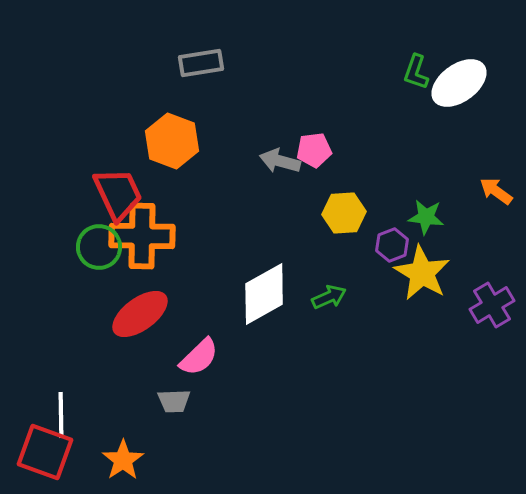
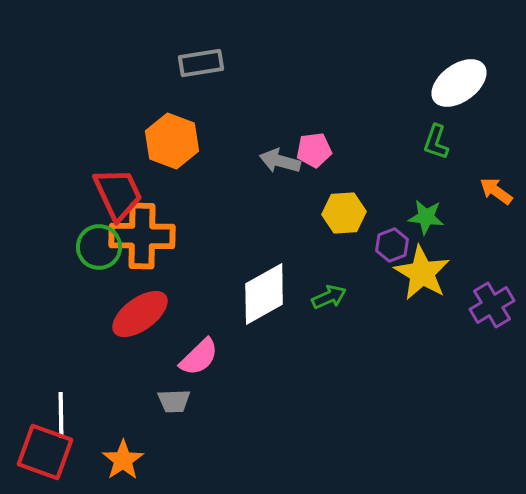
green L-shape: moved 20 px right, 70 px down
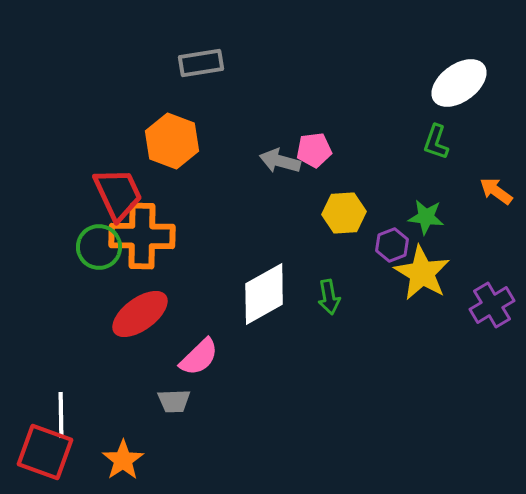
green arrow: rotated 104 degrees clockwise
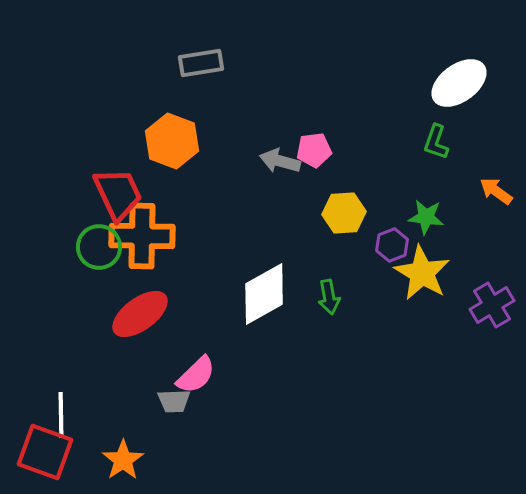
pink semicircle: moved 3 px left, 18 px down
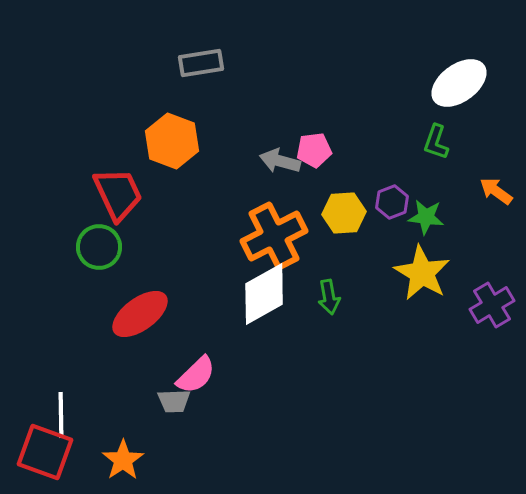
orange cross: moved 132 px right; rotated 28 degrees counterclockwise
purple hexagon: moved 43 px up
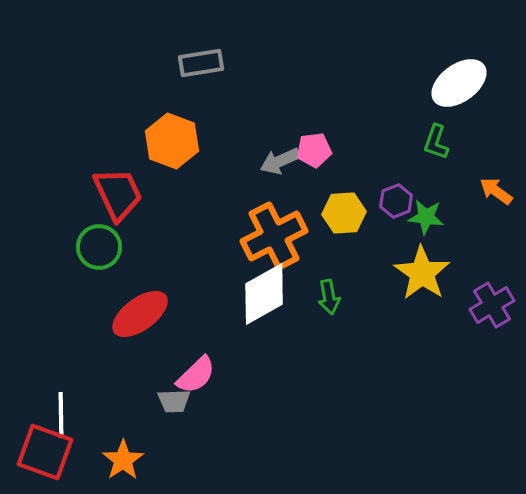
gray arrow: rotated 39 degrees counterclockwise
purple hexagon: moved 4 px right, 1 px up
yellow star: rotated 4 degrees clockwise
